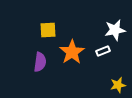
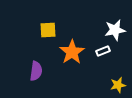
purple semicircle: moved 4 px left, 9 px down
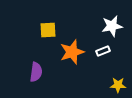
white star: moved 3 px left, 4 px up
orange star: rotated 15 degrees clockwise
purple semicircle: moved 1 px down
yellow star: rotated 14 degrees clockwise
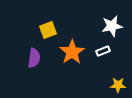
yellow square: rotated 18 degrees counterclockwise
orange star: rotated 15 degrees counterclockwise
purple semicircle: moved 2 px left, 14 px up
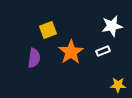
orange star: moved 1 px left
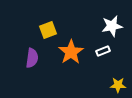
purple semicircle: moved 2 px left
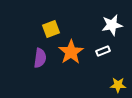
white star: moved 1 px up
yellow square: moved 3 px right, 1 px up
purple semicircle: moved 8 px right
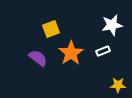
orange star: moved 1 px down
purple semicircle: moved 2 px left; rotated 60 degrees counterclockwise
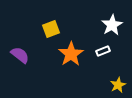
white star: rotated 20 degrees counterclockwise
orange star: moved 1 px down
purple semicircle: moved 18 px left, 3 px up
yellow star: rotated 28 degrees counterclockwise
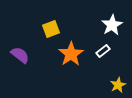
white rectangle: rotated 16 degrees counterclockwise
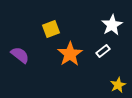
orange star: moved 1 px left
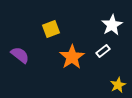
orange star: moved 2 px right, 3 px down
